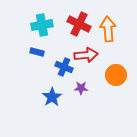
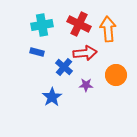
red arrow: moved 1 px left, 2 px up
blue cross: rotated 18 degrees clockwise
purple star: moved 5 px right, 3 px up
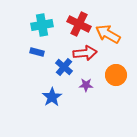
orange arrow: moved 5 px down; rotated 55 degrees counterclockwise
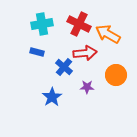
cyan cross: moved 1 px up
purple star: moved 1 px right, 2 px down
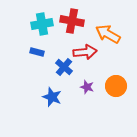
red cross: moved 7 px left, 3 px up; rotated 15 degrees counterclockwise
red arrow: moved 1 px up
orange circle: moved 11 px down
purple star: rotated 16 degrees clockwise
blue star: rotated 18 degrees counterclockwise
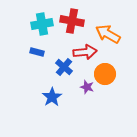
orange circle: moved 11 px left, 12 px up
blue star: rotated 18 degrees clockwise
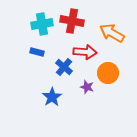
orange arrow: moved 4 px right, 1 px up
red arrow: rotated 10 degrees clockwise
orange circle: moved 3 px right, 1 px up
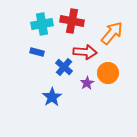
orange arrow: rotated 100 degrees clockwise
purple star: moved 4 px up; rotated 24 degrees clockwise
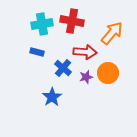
blue cross: moved 1 px left, 1 px down
purple star: moved 1 px left, 6 px up; rotated 16 degrees clockwise
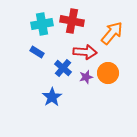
blue rectangle: rotated 16 degrees clockwise
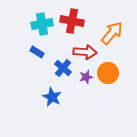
blue star: rotated 12 degrees counterclockwise
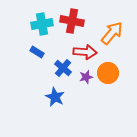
blue star: moved 3 px right
